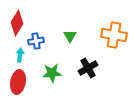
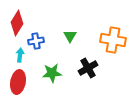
orange cross: moved 1 px left, 5 px down
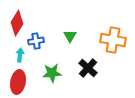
black cross: rotated 18 degrees counterclockwise
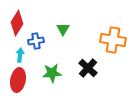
green triangle: moved 7 px left, 7 px up
red ellipse: moved 2 px up
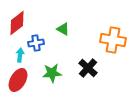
red diamond: rotated 20 degrees clockwise
green triangle: rotated 32 degrees counterclockwise
blue cross: moved 2 px down
red ellipse: rotated 20 degrees clockwise
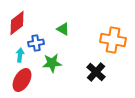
black cross: moved 8 px right, 4 px down
green star: moved 10 px up
red ellipse: moved 4 px right
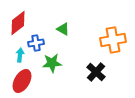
red diamond: moved 1 px right
orange cross: rotated 20 degrees counterclockwise
red ellipse: moved 1 px down
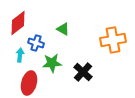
blue cross: rotated 28 degrees clockwise
black cross: moved 13 px left
red ellipse: moved 7 px right, 2 px down; rotated 15 degrees counterclockwise
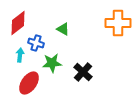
orange cross: moved 5 px right, 17 px up; rotated 10 degrees clockwise
red ellipse: rotated 20 degrees clockwise
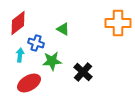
green star: moved 2 px up
red ellipse: rotated 25 degrees clockwise
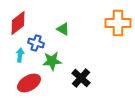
black cross: moved 2 px left, 6 px down
